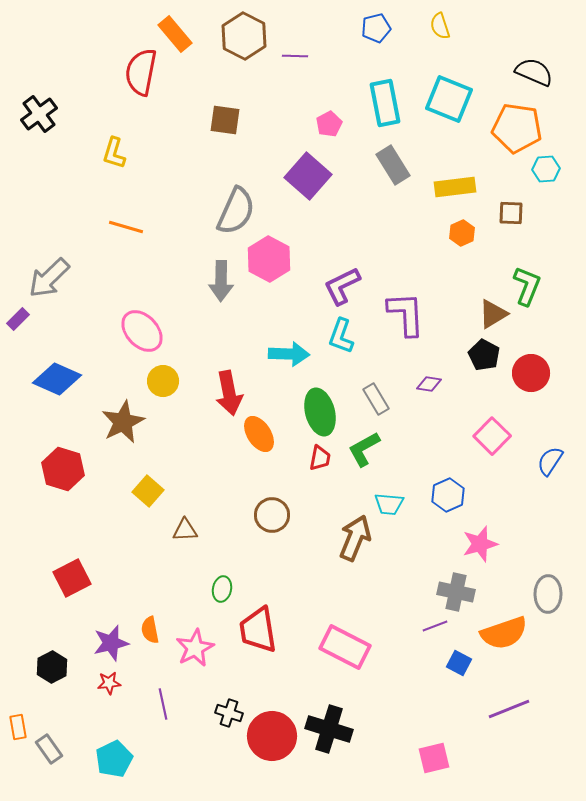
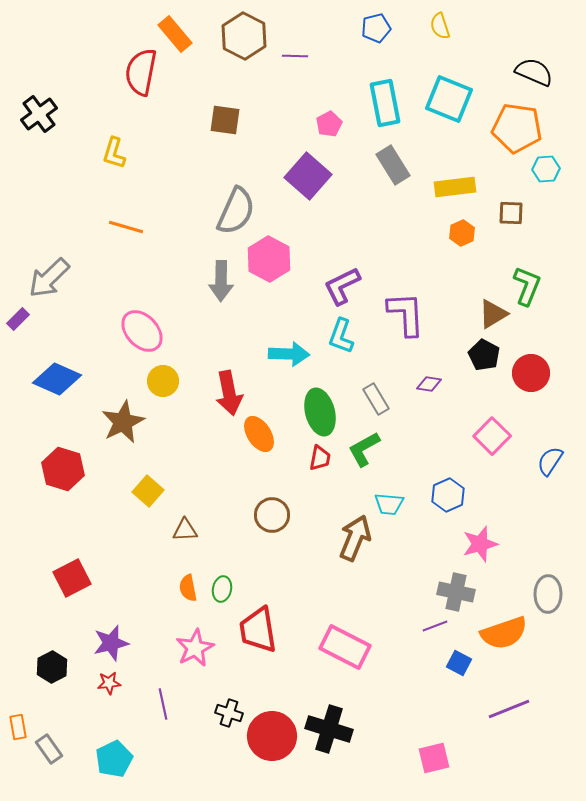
orange semicircle at (150, 630): moved 38 px right, 42 px up
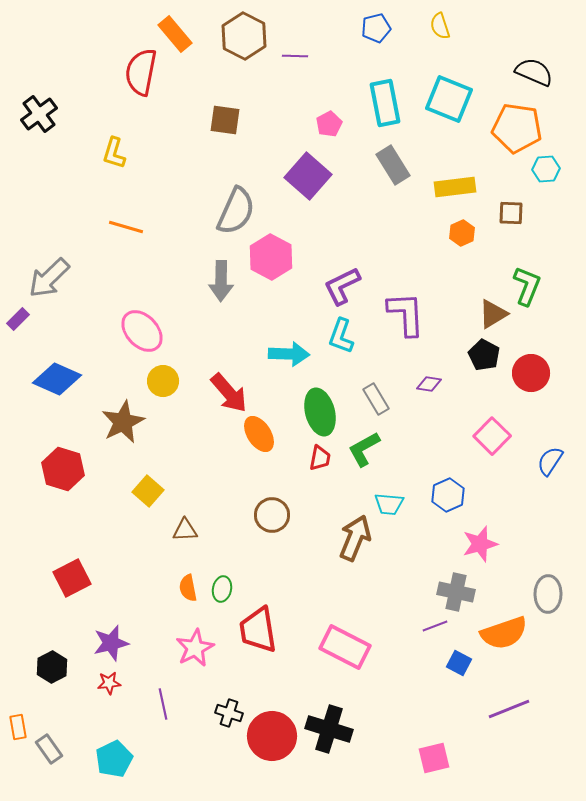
pink hexagon at (269, 259): moved 2 px right, 2 px up
red arrow at (229, 393): rotated 30 degrees counterclockwise
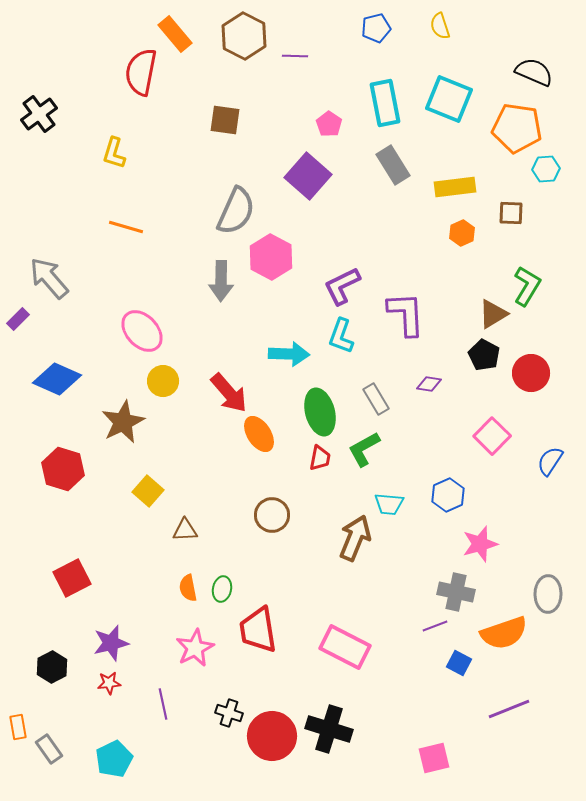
pink pentagon at (329, 124): rotated 10 degrees counterclockwise
gray arrow at (49, 278): rotated 93 degrees clockwise
green L-shape at (527, 286): rotated 9 degrees clockwise
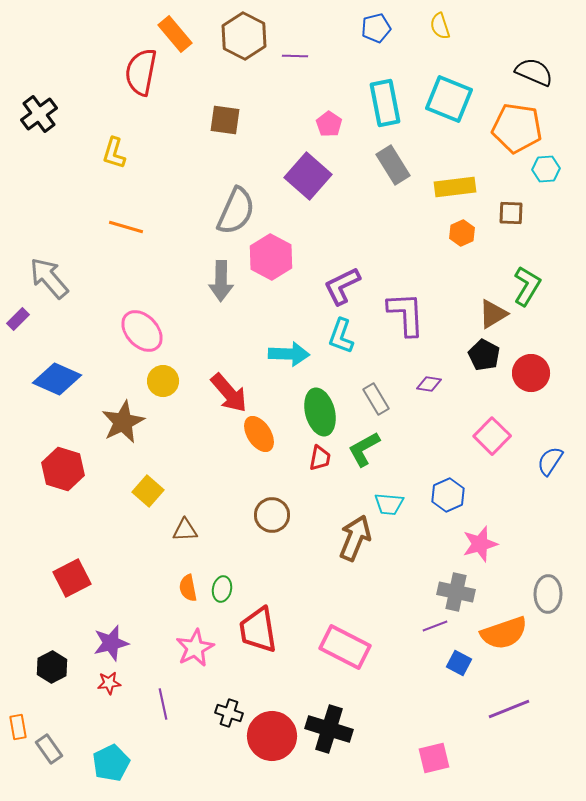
cyan pentagon at (114, 759): moved 3 px left, 4 px down
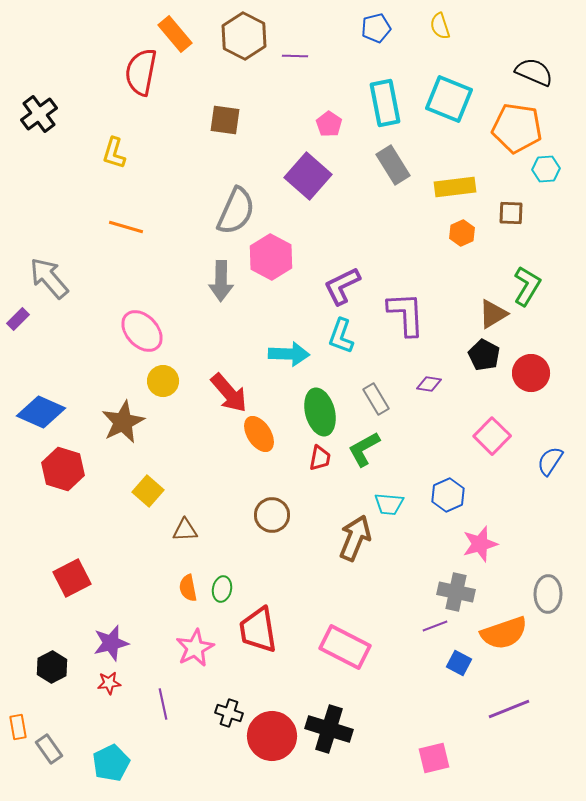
blue diamond at (57, 379): moved 16 px left, 33 px down
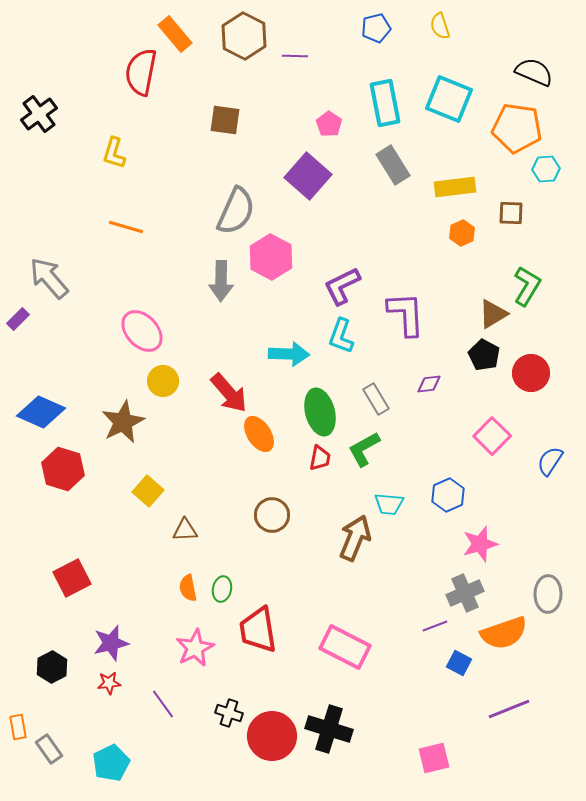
purple diamond at (429, 384): rotated 15 degrees counterclockwise
gray cross at (456, 592): moved 9 px right, 1 px down; rotated 36 degrees counterclockwise
purple line at (163, 704): rotated 24 degrees counterclockwise
